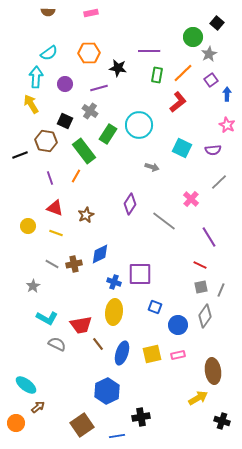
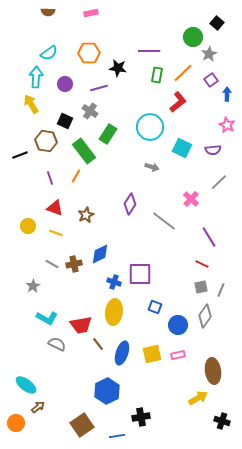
cyan circle at (139, 125): moved 11 px right, 2 px down
red line at (200, 265): moved 2 px right, 1 px up
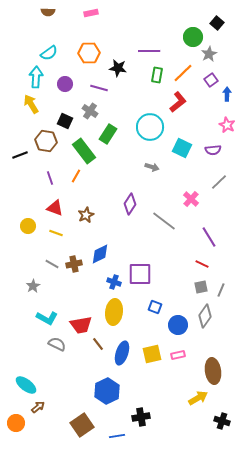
purple line at (99, 88): rotated 30 degrees clockwise
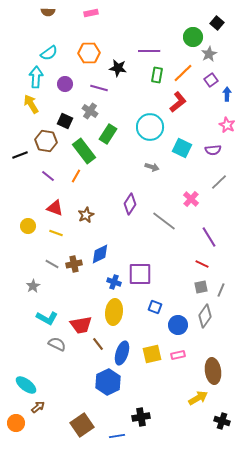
purple line at (50, 178): moved 2 px left, 2 px up; rotated 32 degrees counterclockwise
blue hexagon at (107, 391): moved 1 px right, 9 px up
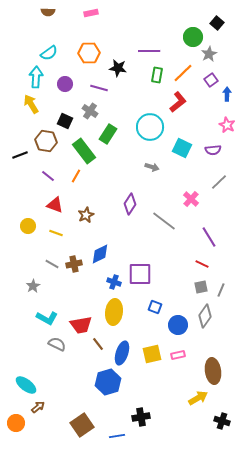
red triangle at (55, 208): moved 3 px up
blue hexagon at (108, 382): rotated 10 degrees clockwise
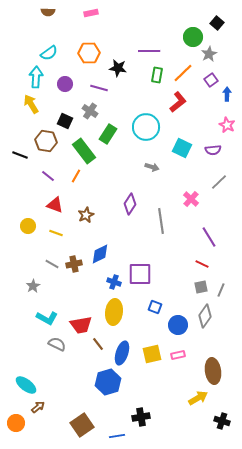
cyan circle at (150, 127): moved 4 px left
black line at (20, 155): rotated 42 degrees clockwise
gray line at (164, 221): moved 3 px left; rotated 45 degrees clockwise
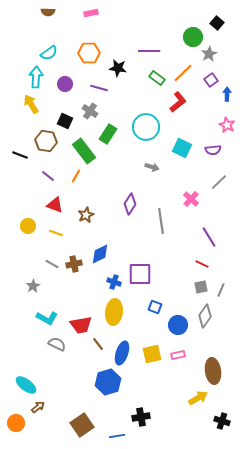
green rectangle at (157, 75): moved 3 px down; rotated 63 degrees counterclockwise
